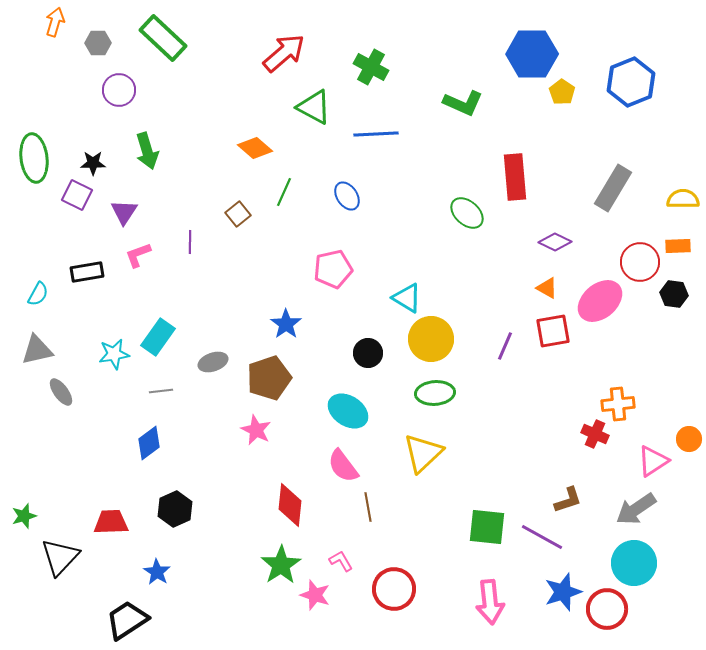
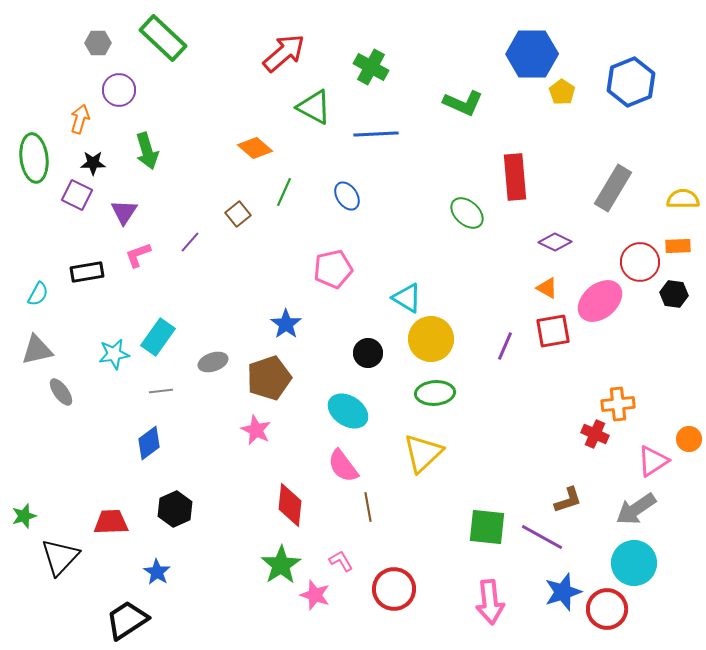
orange arrow at (55, 22): moved 25 px right, 97 px down
purple line at (190, 242): rotated 40 degrees clockwise
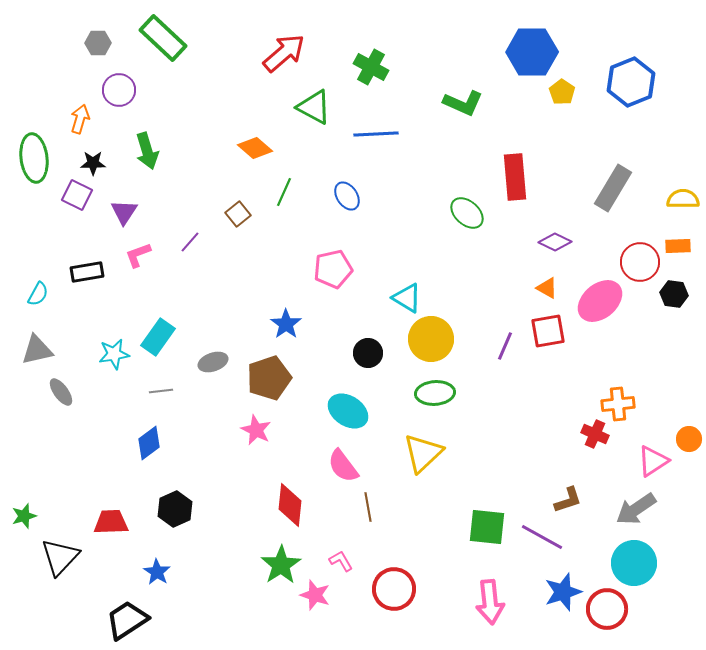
blue hexagon at (532, 54): moved 2 px up
red square at (553, 331): moved 5 px left
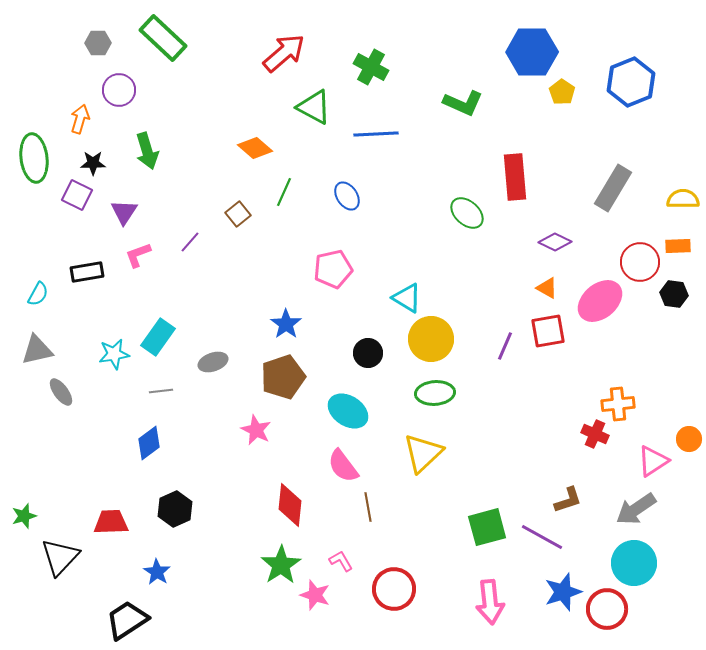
brown pentagon at (269, 378): moved 14 px right, 1 px up
green square at (487, 527): rotated 21 degrees counterclockwise
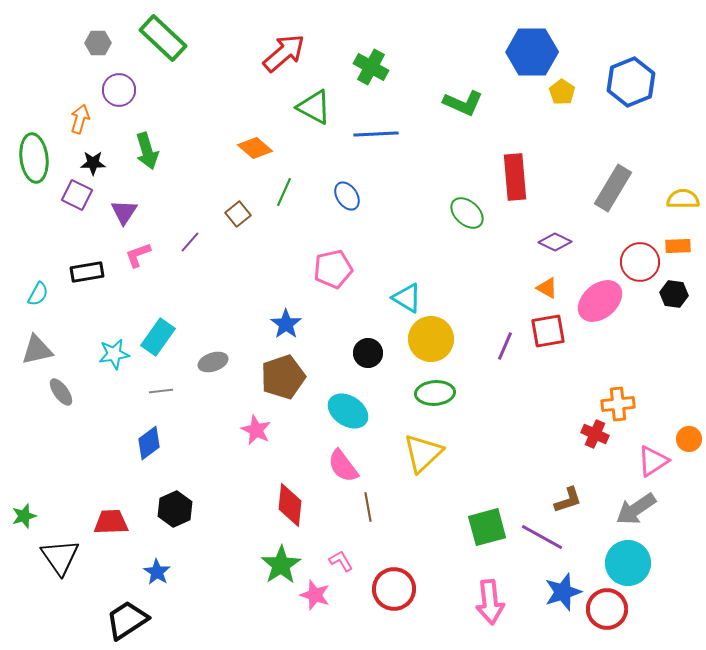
black triangle at (60, 557): rotated 18 degrees counterclockwise
cyan circle at (634, 563): moved 6 px left
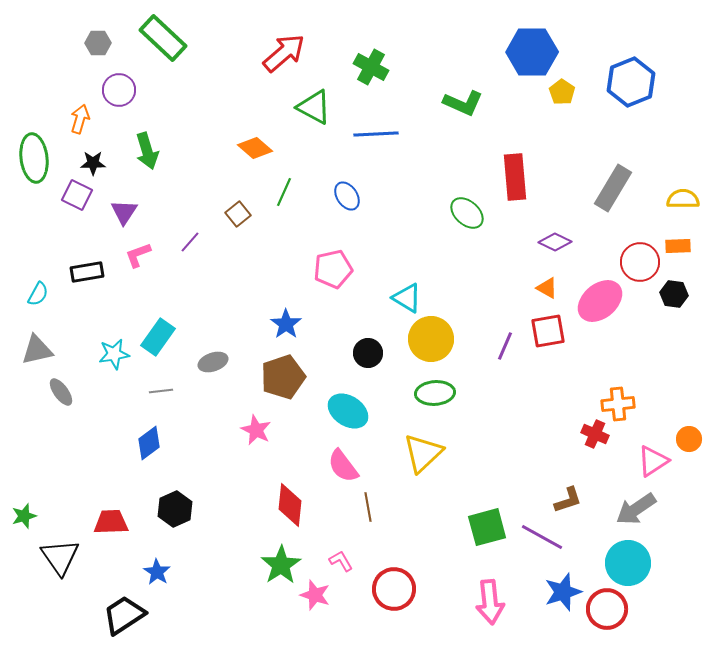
black trapezoid at (127, 620): moved 3 px left, 5 px up
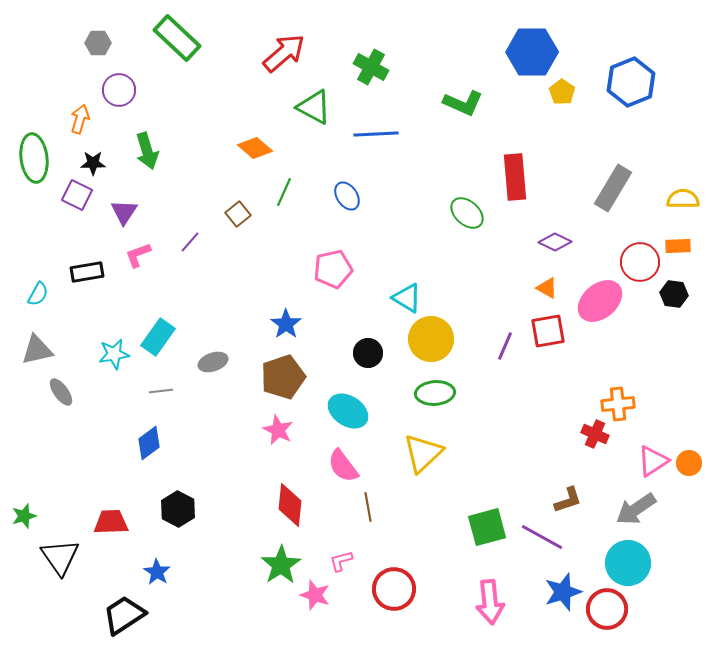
green rectangle at (163, 38): moved 14 px right
pink star at (256, 430): moved 22 px right
orange circle at (689, 439): moved 24 px down
black hexagon at (175, 509): moved 3 px right; rotated 8 degrees counterclockwise
pink L-shape at (341, 561): rotated 75 degrees counterclockwise
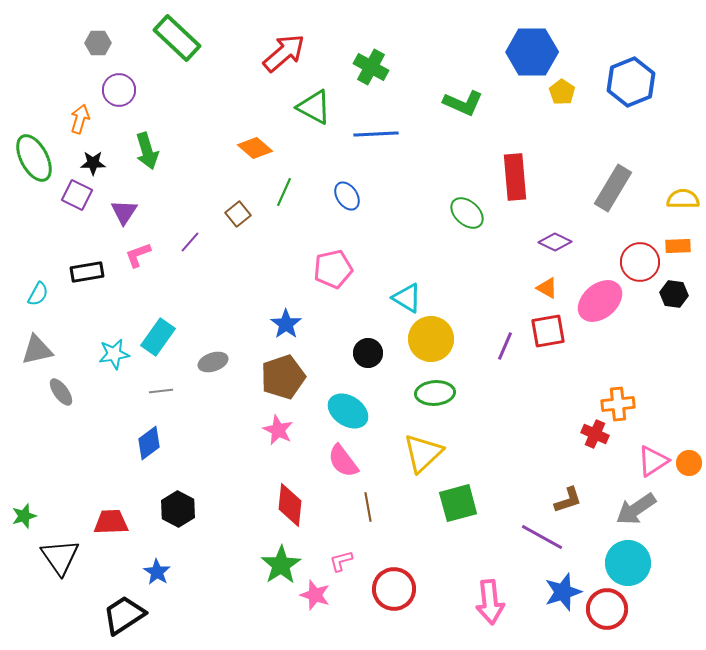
green ellipse at (34, 158): rotated 21 degrees counterclockwise
pink semicircle at (343, 466): moved 5 px up
green square at (487, 527): moved 29 px left, 24 px up
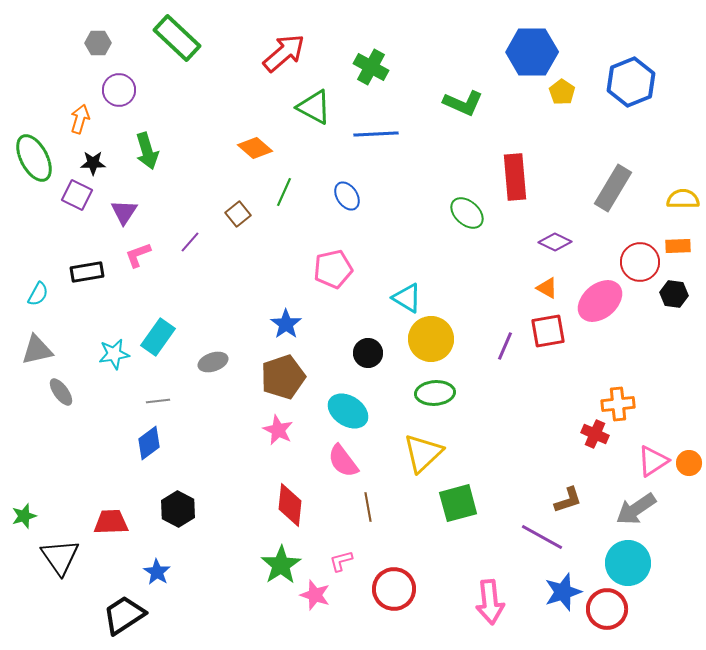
gray line at (161, 391): moved 3 px left, 10 px down
